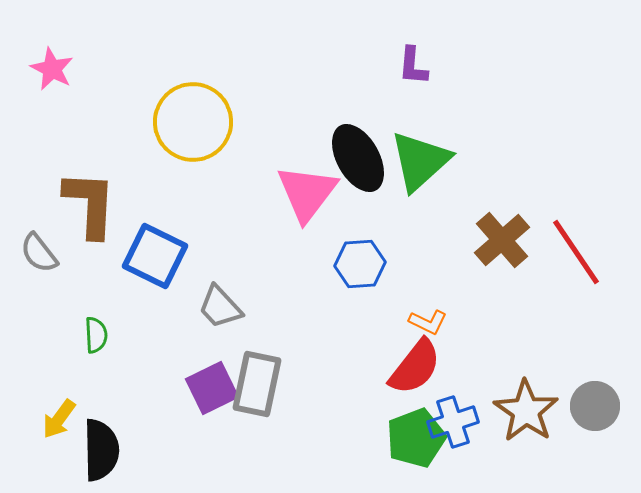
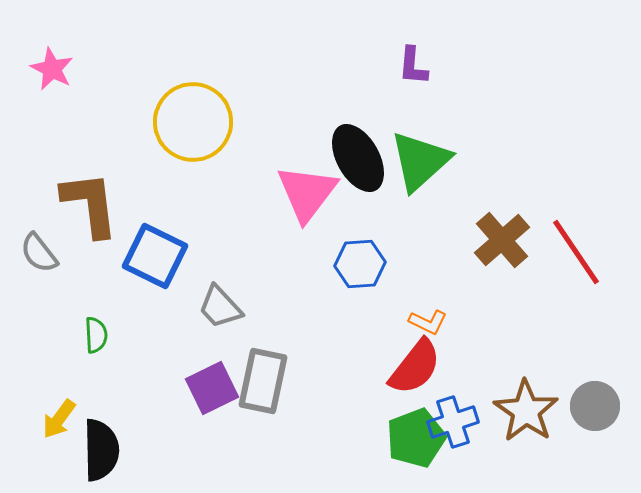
brown L-shape: rotated 10 degrees counterclockwise
gray rectangle: moved 6 px right, 3 px up
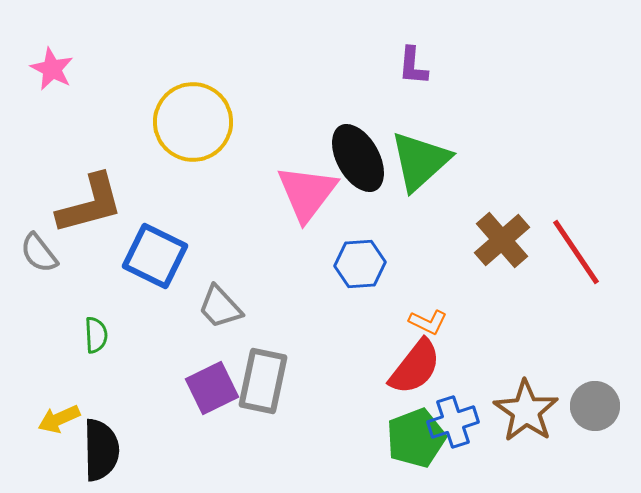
brown L-shape: rotated 82 degrees clockwise
yellow arrow: rotated 30 degrees clockwise
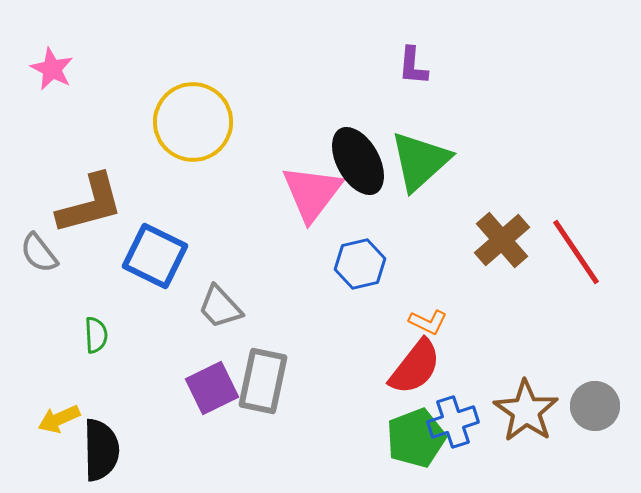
black ellipse: moved 3 px down
pink triangle: moved 5 px right
blue hexagon: rotated 9 degrees counterclockwise
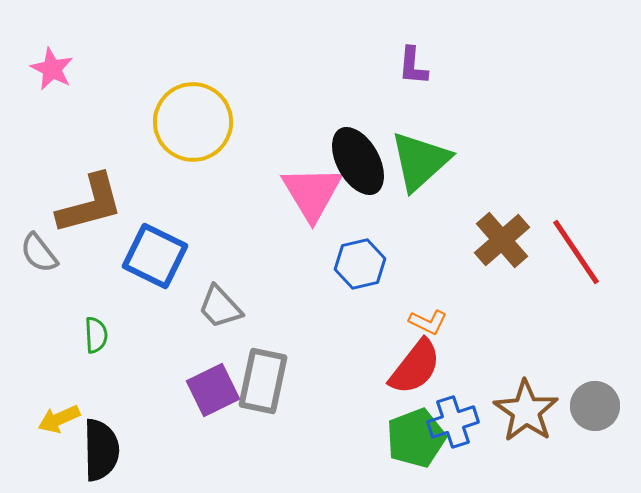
pink triangle: rotated 8 degrees counterclockwise
purple square: moved 1 px right, 2 px down
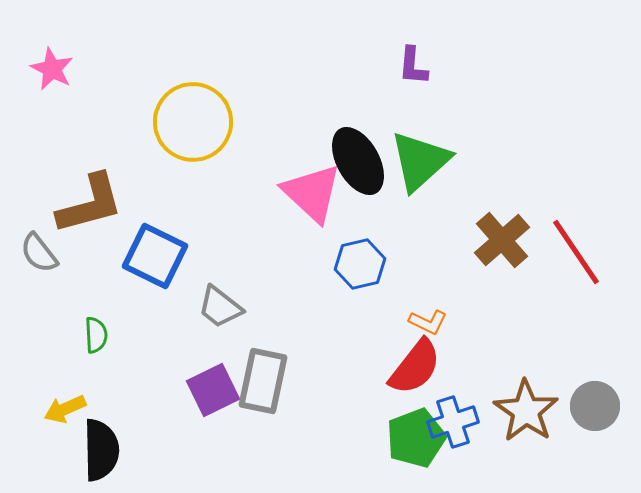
pink triangle: rotated 16 degrees counterclockwise
gray trapezoid: rotated 9 degrees counterclockwise
yellow arrow: moved 6 px right, 10 px up
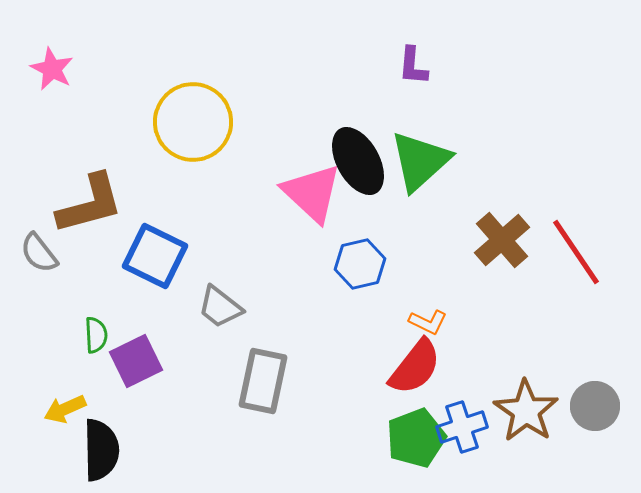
purple square: moved 77 px left, 29 px up
blue cross: moved 9 px right, 5 px down
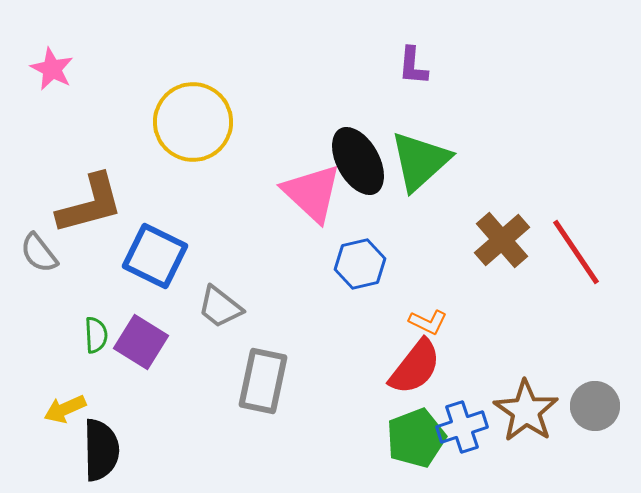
purple square: moved 5 px right, 19 px up; rotated 32 degrees counterclockwise
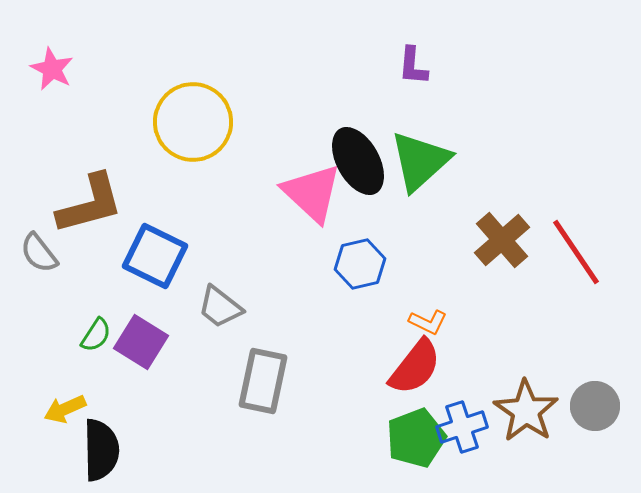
green semicircle: rotated 36 degrees clockwise
